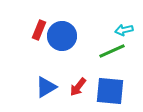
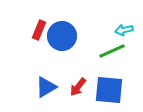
blue square: moved 1 px left, 1 px up
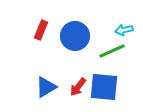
red rectangle: moved 2 px right
blue circle: moved 13 px right
blue square: moved 5 px left, 3 px up
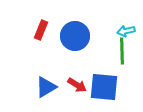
cyan arrow: moved 2 px right, 1 px down
green line: moved 10 px right; rotated 68 degrees counterclockwise
red arrow: moved 1 px left, 2 px up; rotated 96 degrees counterclockwise
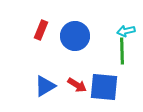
blue triangle: moved 1 px left, 1 px up
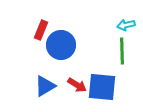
cyan arrow: moved 6 px up
blue circle: moved 14 px left, 9 px down
blue square: moved 2 px left
